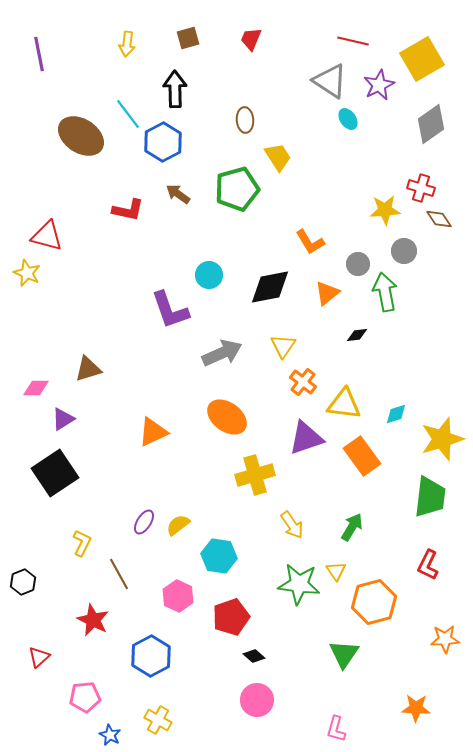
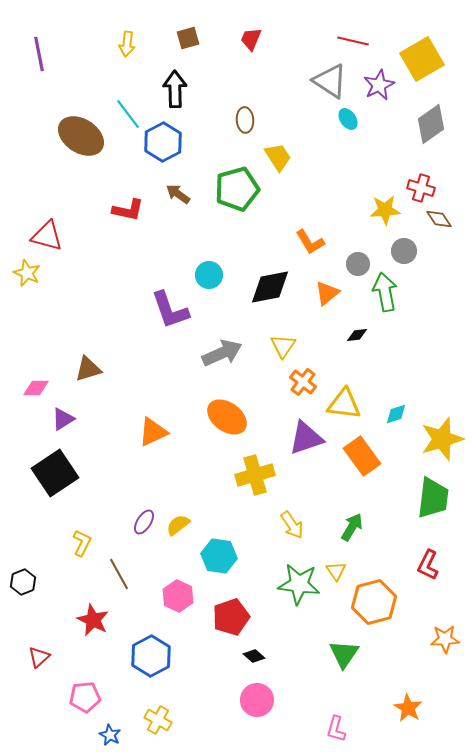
green trapezoid at (430, 497): moved 3 px right, 1 px down
orange star at (416, 708): moved 8 px left; rotated 28 degrees clockwise
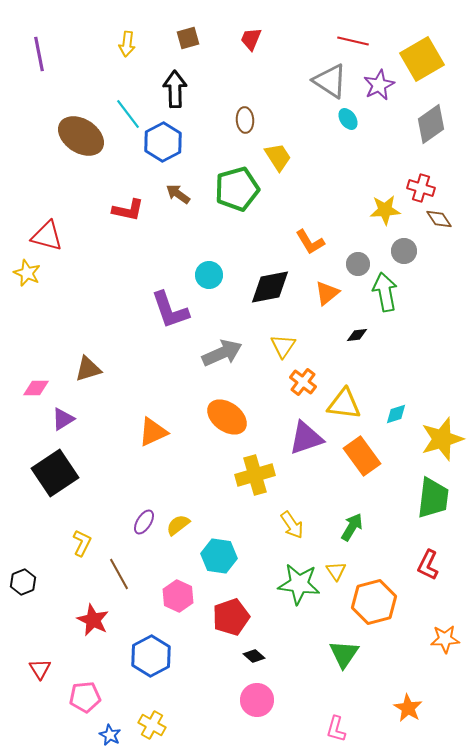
red triangle at (39, 657): moved 1 px right, 12 px down; rotated 20 degrees counterclockwise
yellow cross at (158, 720): moved 6 px left, 5 px down
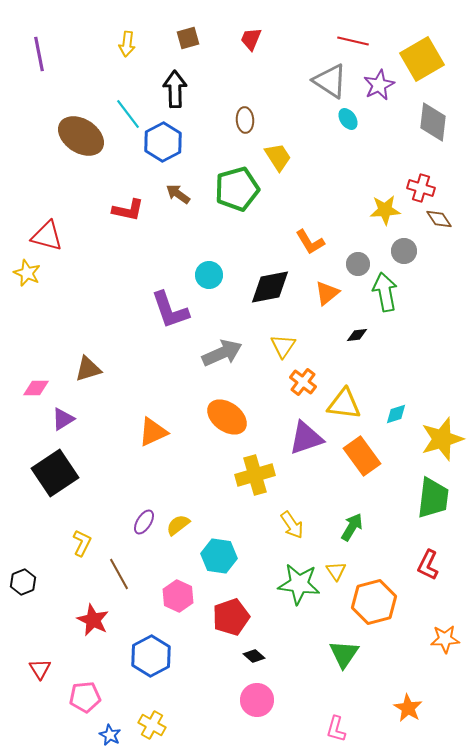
gray diamond at (431, 124): moved 2 px right, 2 px up; rotated 48 degrees counterclockwise
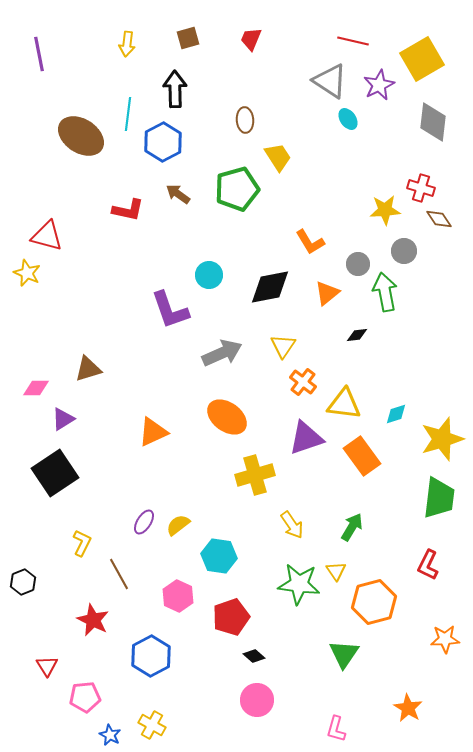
cyan line at (128, 114): rotated 44 degrees clockwise
green trapezoid at (433, 498): moved 6 px right
red triangle at (40, 669): moved 7 px right, 3 px up
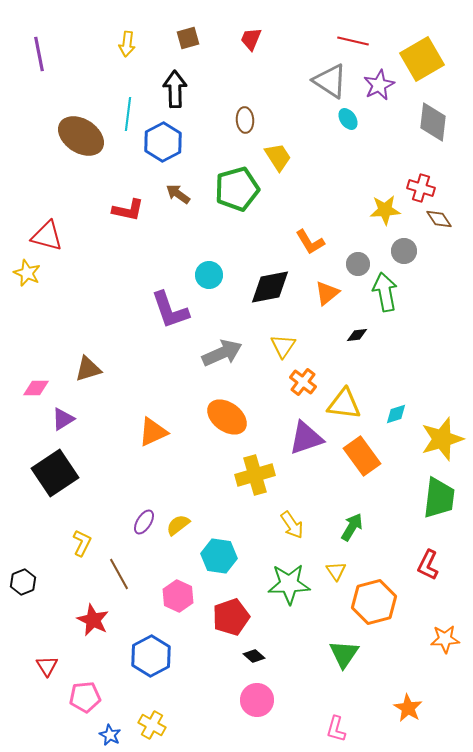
green star at (299, 584): moved 10 px left; rotated 9 degrees counterclockwise
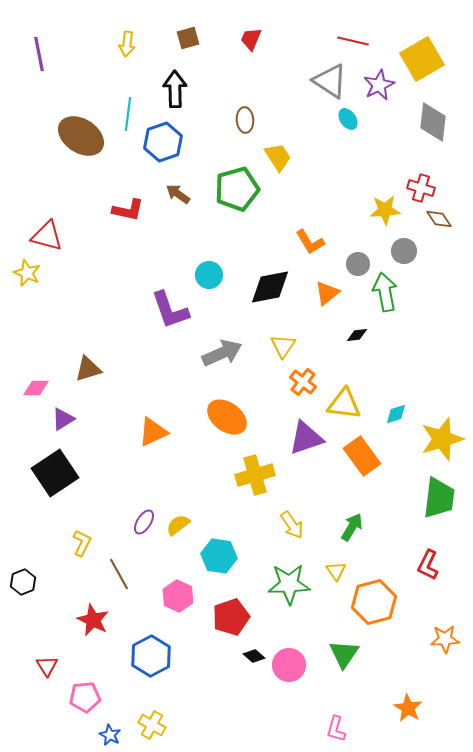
blue hexagon at (163, 142): rotated 9 degrees clockwise
pink circle at (257, 700): moved 32 px right, 35 px up
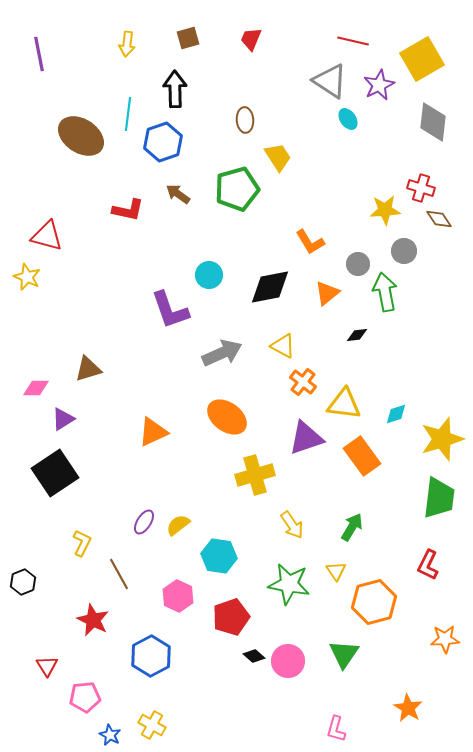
yellow star at (27, 273): moved 4 px down
yellow triangle at (283, 346): rotated 36 degrees counterclockwise
green star at (289, 584): rotated 12 degrees clockwise
pink circle at (289, 665): moved 1 px left, 4 px up
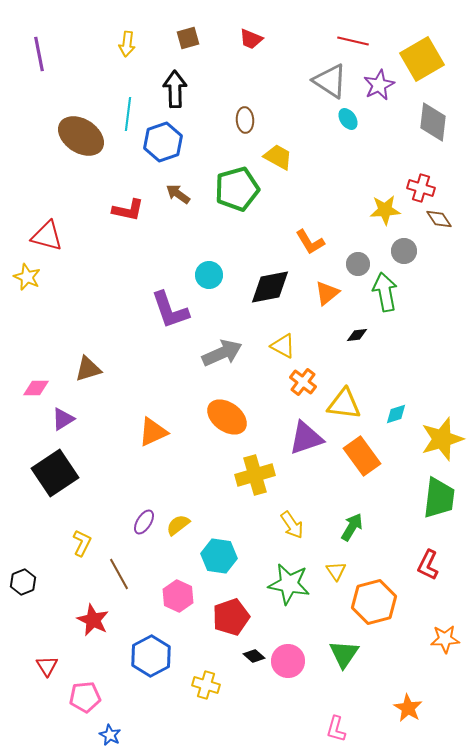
red trapezoid at (251, 39): rotated 90 degrees counterclockwise
yellow trapezoid at (278, 157): rotated 28 degrees counterclockwise
yellow cross at (152, 725): moved 54 px right, 40 px up; rotated 12 degrees counterclockwise
